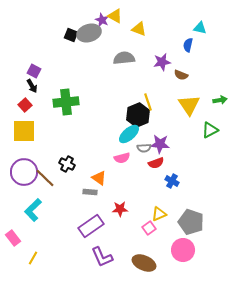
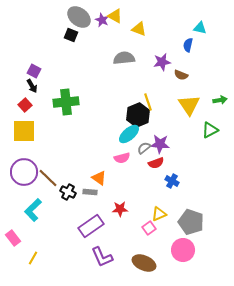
gray ellipse at (89, 33): moved 10 px left, 16 px up; rotated 55 degrees clockwise
gray semicircle at (144, 148): rotated 144 degrees clockwise
black cross at (67, 164): moved 1 px right, 28 px down
brown line at (45, 178): moved 3 px right
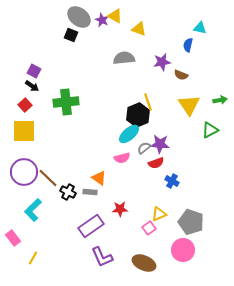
black arrow at (32, 86): rotated 24 degrees counterclockwise
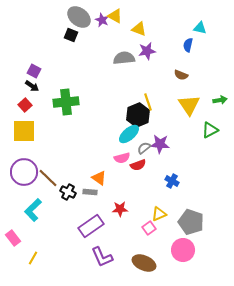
purple star at (162, 62): moved 15 px left, 11 px up
red semicircle at (156, 163): moved 18 px left, 2 px down
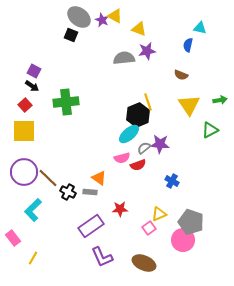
pink circle at (183, 250): moved 10 px up
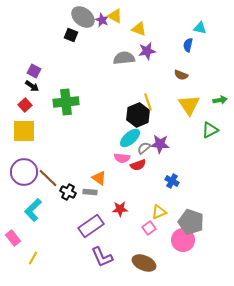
gray ellipse at (79, 17): moved 4 px right
cyan ellipse at (129, 134): moved 1 px right, 4 px down
pink semicircle at (122, 158): rotated 21 degrees clockwise
yellow triangle at (159, 214): moved 2 px up
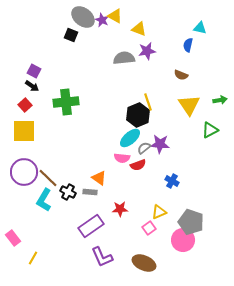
cyan L-shape at (33, 210): moved 11 px right, 10 px up; rotated 15 degrees counterclockwise
